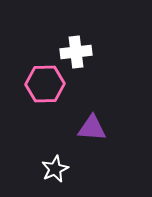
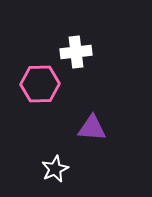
pink hexagon: moved 5 px left
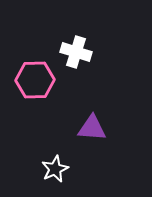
white cross: rotated 24 degrees clockwise
pink hexagon: moved 5 px left, 4 px up
